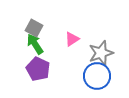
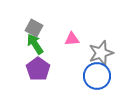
pink triangle: rotated 28 degrees clockwise
purple pentagon: rotated 10 degrees clockwise
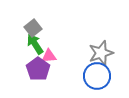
gray square: moved 1 px left; rotated 24 degrees clockwise
pink triangle: moved 23 px left, 17 px down
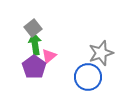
green arrow: rotated 25 degrees clockwise
pink triangle: rotated 35 degrees counterclockwise
purple pentagon: moved 4 px left, 2 px up
blue circle: moved 9 px left, 1 px down
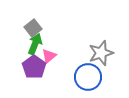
green arrow: rotated 30 degrees clockwise
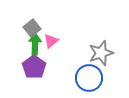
gray square: moved 1 px left
green arrow: rotated 20 degrees counterclockwise
pink triangle: moved 2 px right, 15 px up
blue circle: moved 1 px right, 1 px down
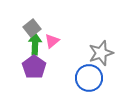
pink triangle: moved 1 px right
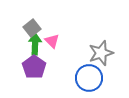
pink triangle: rotated 35 degrees counterclockwise
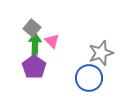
gray square: rotated 12 degrees counterclockwise
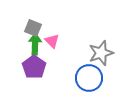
gray square: moved 1 px right; rotated 18 degrees counterclockwise
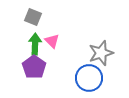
gray square: moved 11 px up
